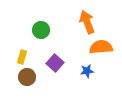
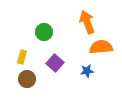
green circle: moved 3 px right, 2 px down
brown circle: moved 2 px down
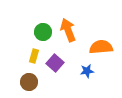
orange arrow: moved 19 px left, 8 px down
green circle: moved 1 px left
yellow rectangle: moved 12 px right, 1 px up
brown circle: moved 2 px right, 3 px down
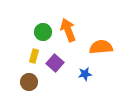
blue star: moved 2 px left, 3 px down
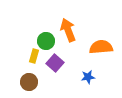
green circle: moved 3 px right, 9 px down
blue star: moved 3 px right, 3 px down
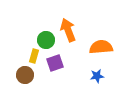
green circle: moved 1 px up
purple square: rotated 30 degrees clockwise
blue star: moved 9 px right, 1 px up
brown circle: moved 4 px left, 7 px up
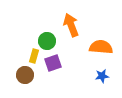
orange arrow: moved 3 px right, 5 px up
green circle: moved 1 px right, 1 px down
orange semicircle: rotated 10 degrees clockwise
purple square: moved 2 px left
blue star: moved 5 px right
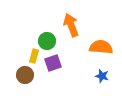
blue star: rotated 24 degrees clockwise
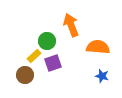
orange semicircle: moved 3 px left
yellow rectangle: rotated 32 degrees clockwise
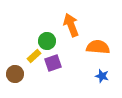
brown circle: moved 10 px left, 1 px up
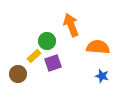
brown circle: moved 3 px right
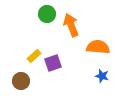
green circle: moved 27 px up
brown circle: moved 3 px right, 7 px down
